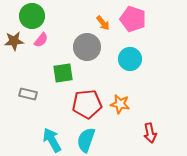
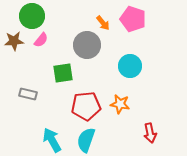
gray circle: moved 2 px up
cyan circle: moved 7 px down
red pentagon: moved 1 px left, 2 px down
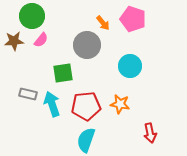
cyan arrow: moved 36 px up; rotated 10 degrees clockwise
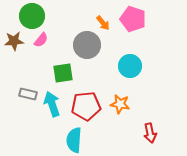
cyan semicircle: moved 12 px left; rotated 15 degrees counterclockwise
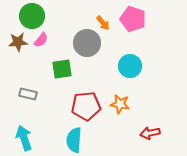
brown star: moved 4 px right, 1 px down
gray circle: moved 2 px up
green square: moved 1 px left, 4 px up
cyan arrow: moved 28 px left, 34 px down
red arrow: rotated 90 degrees clockwise
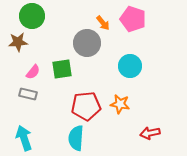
pink semicircle: moved 8 px left, 32 px down
cyan semicircle: moved 2 px right, 2 px up
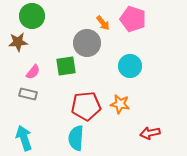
green square: moved 4 px right, 3 px up
